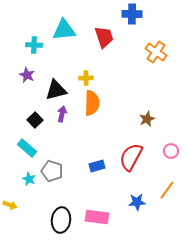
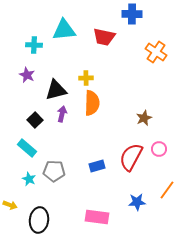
red trapezoid: rotated 120 degrees clockwise
brown star: moved 3 px left, 1 px up
pink circle: moved 12 px left, 2 px up
gray pentagon: moved 2 px right; rotated 15 degrees counterclockwise
black ellipse: moved 22 px left
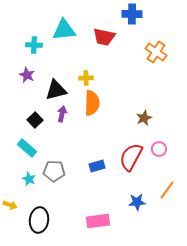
pink rectangle: moved 1 px right, 4 px down; rotated 15 degrees counterclockwise
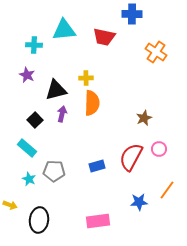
blue star: moved 2 px right
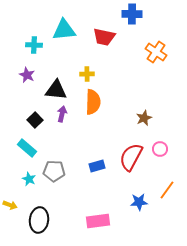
yellow cross: moved 1 px right, 4 px up
black triangle: rotated 20 degrees clockwise
orange semicircle: moved 1 px right, 1 px up
pink circle: moved 1 px right
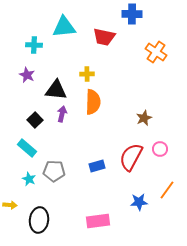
cyan triangle: moved 3 px up
yellow arrow: rotated 16 degrees counterclockwise
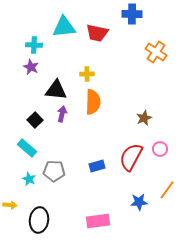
red trapezoid: moved 7 px left, 4 px up
purple star: moved 4 px right, 8 px up
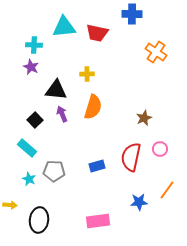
orange semicircle: moved 5 px down; rotated 15 degrees clockwise
purple arrow: rotated 35 degrees counterclockwise
red semicircle: rotated 16 degrees counterclockwise
